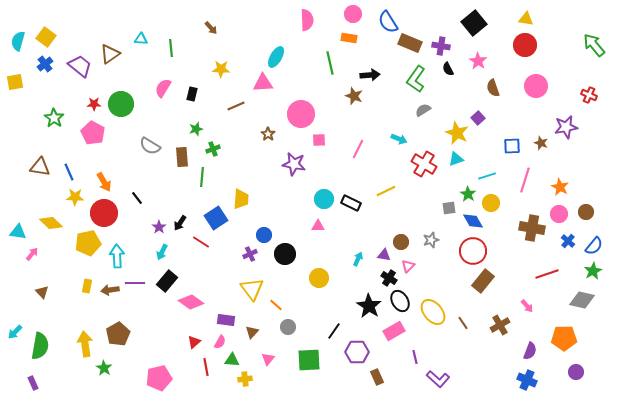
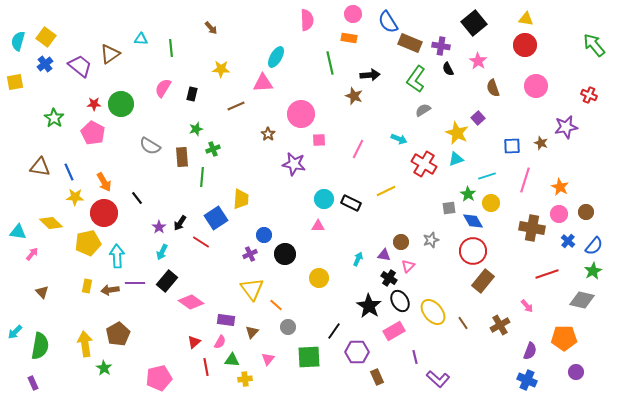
green square at (309, 360): moved 3 px up
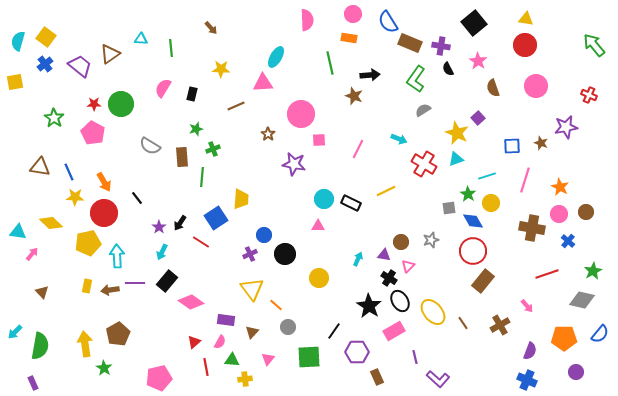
blue semicircle at (594, 246): moved 6 px right, 88 px down
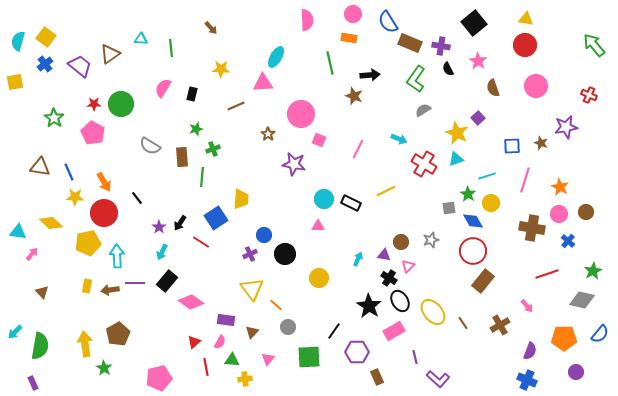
pink square at (319, 140): rotated 24 degrees clockwise
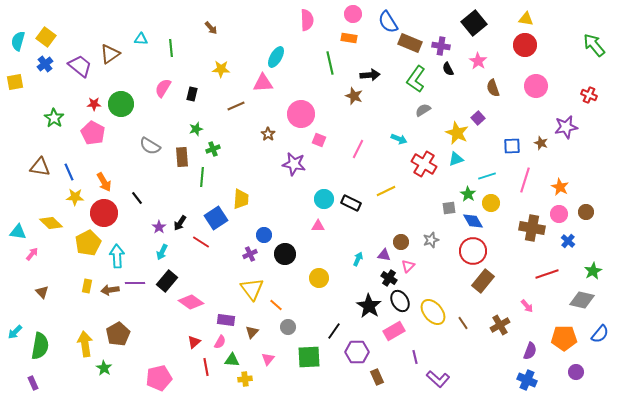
yellow pentagon at (88, 243): rotated 15 degrees counterclockwise
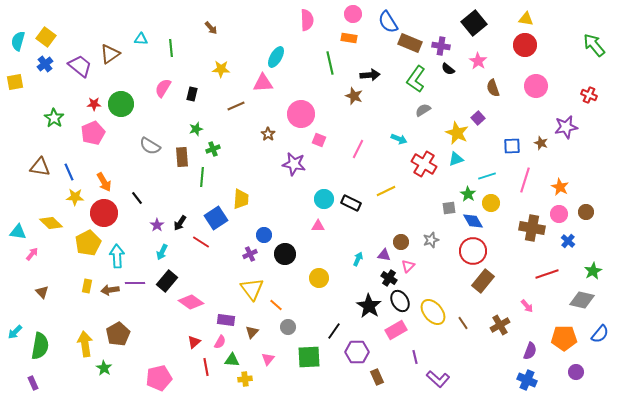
black semicircle at (448, 69): rotated 24 degrees counterclockwise
pink pentagon at (93, 133): rotated 20 degrees clockwise
purple star at (159, 227): moved 2 px left, 2 px up
pink rectangle at (394, 331): moved 2 px right, 1 px up
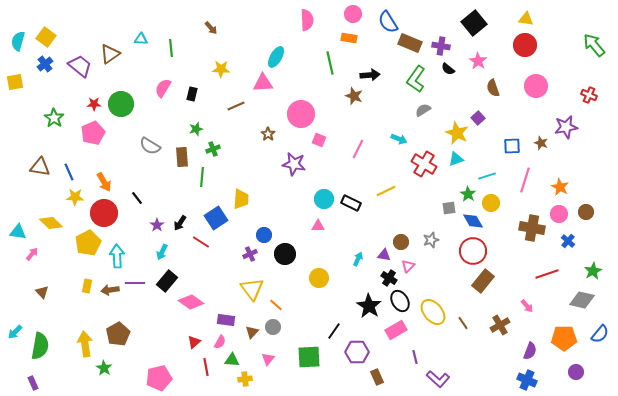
gray circle at (288, 327): moved 15 px left
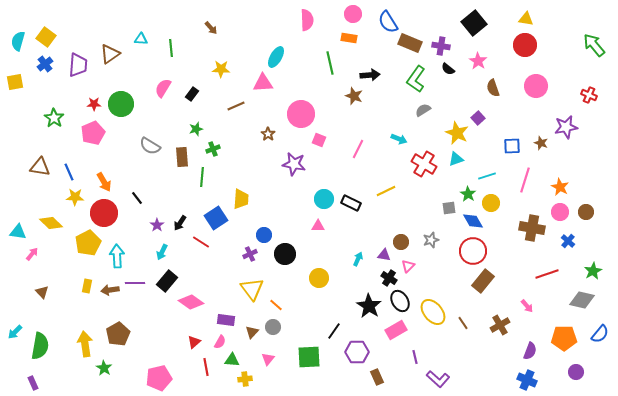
purple trapezoid at (80, 66): moved 2 px left, 1 px up; rotated 55 degrees clockwise
black rectangle at (192, 94): rotated 24 degrees clockwise
pink circle at (559, 214): moved 1 px right, 2 px up
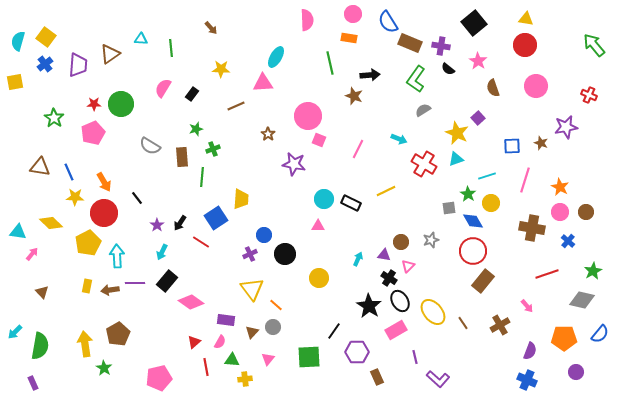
pink circle at (301, 114): moved 7 px right, 2 px down
